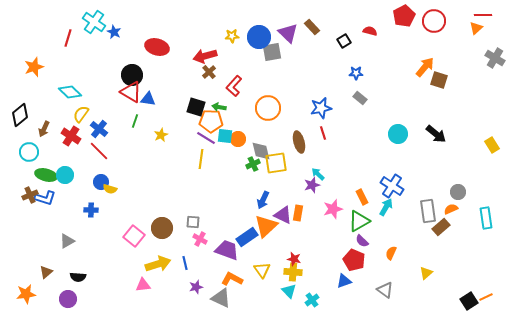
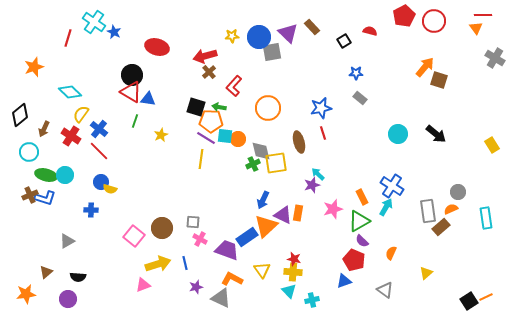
orange triangle at (476, 28): rotated 24 degrees counterclockwise
pink triangle at (143, 285): rotated 14 degrees counterclockwise
cyan cross at (312, 300): rotated 24 degrees clockwise
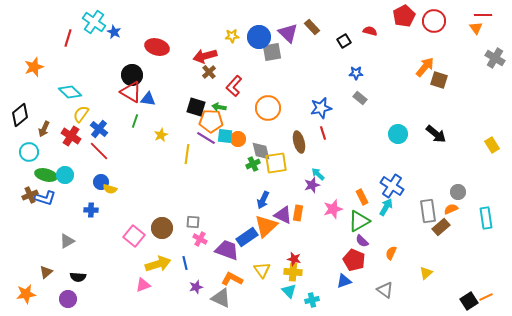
yellow line at (201, 159): moved 14 px left, 5 px up
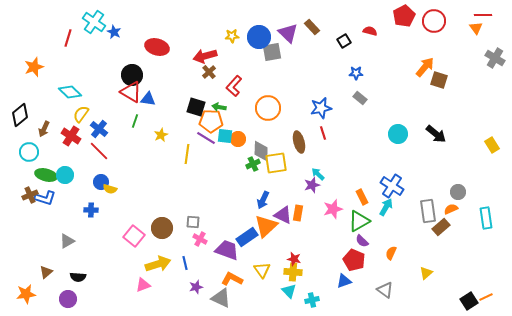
gray diamond at (261, 151): rotated 15 degrees clockwise
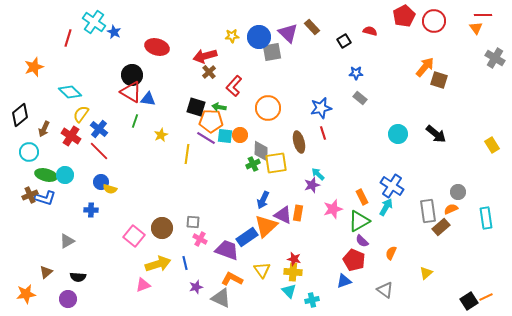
orange circle at (238, 139): moved 2 px right, 4 px up
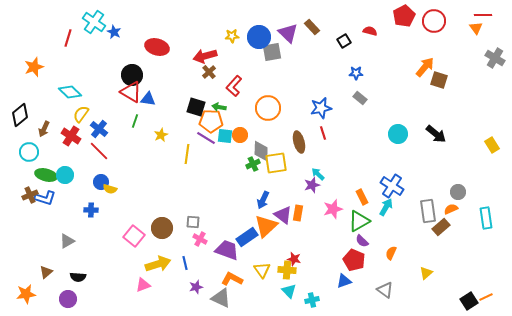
purple triangle at (283, 215): rotated 12 degrees clockwise
yellow cross at (293, 272): moved 6 px left, 2 px up
